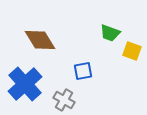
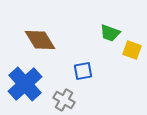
yellow square: moved 1 px up
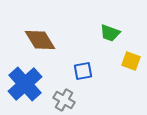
yellow square: moved 1 px left, 11 px down
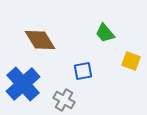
green trapezoid: moved 5 px left; rotated 30 degrees clockwise
blue cross: moved 2 px left
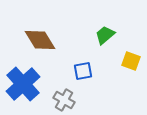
green trapezoid: moved 2 px down; rotated 90 degrees clockwise
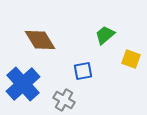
yellow square: moved 2 px up
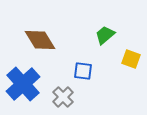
blue square: rotated 18 degrees clockwise
gray cross: moved 1 px left, 3 px up; rotated 15 degrees clockwise
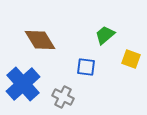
blue square: moved 3 px right, 4 px up
gray cross: rotated 20 degrees counterclockwise
